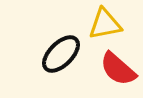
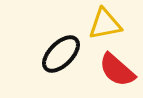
red semicircle: moved 1 px left, 1 px down
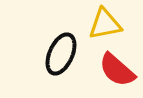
black ellipse: rotated 21 degrees counterclockwise
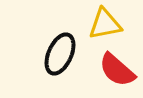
black ellipse: moved 1 px left
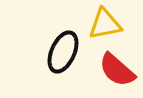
black ellipse: moved 3 px right, 2 px up
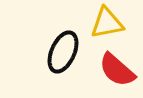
yellow triangle: moved 2 px right, 1 px up
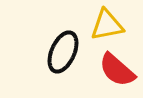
yellow triangle: moved 2 px down
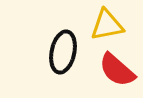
black ellipse: rotated 12 degrees counterclockwise
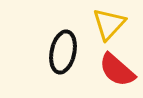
yellow triangle: moved 2 px right, 1 px up; rotated 36 degrees counterclockwise
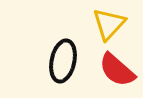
black ellipse: moved 9 px down
